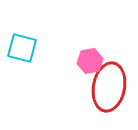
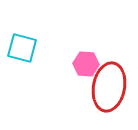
pink hexagon: moved 4 px left, 3 px down; rotated 15 degrees clockwise
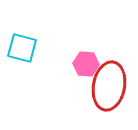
red ellipse: moved 1 px up
